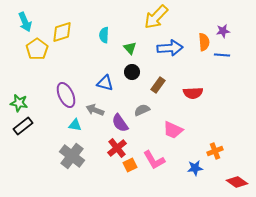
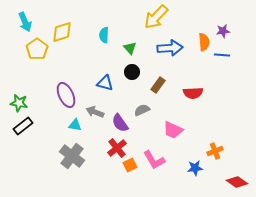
gray arrow: moved 2 px down
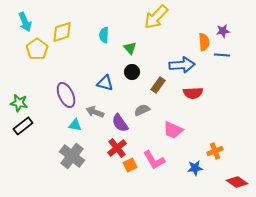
blue arrow: moved 12 px right, 17 px down
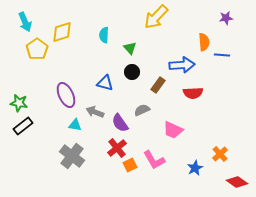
purple star: moved 3 px right, 13 px up
orange cross: moved 5 px right, 3 px down; rotated 21 degrees counterclockwise
blue star: rotated 21 degrees counterclockwise
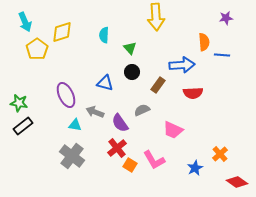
yellow arrow: rotated 48 degrees counterclockwise
orange square: rotated 32 degrees counterclockwise
